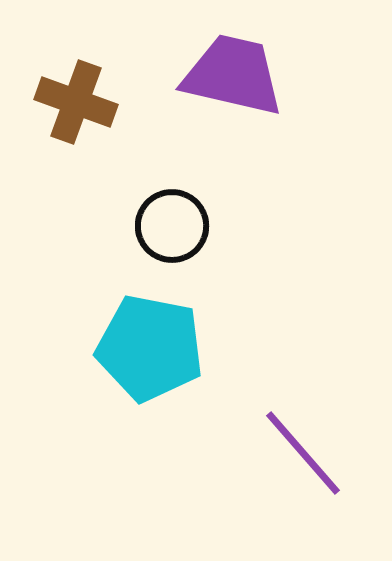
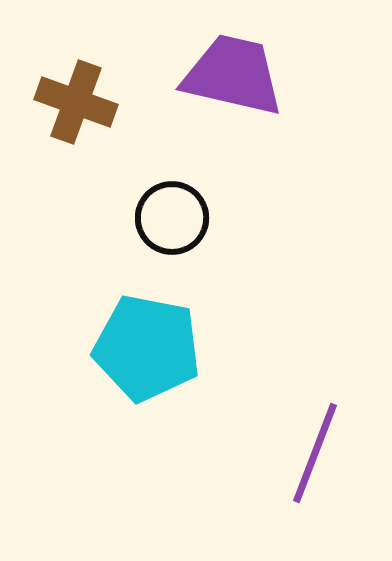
black circle: moved 8 px up
cyan pentagon: moved 3 px left
purple line: moved 12 px right; rotated 62 degrees clockwise
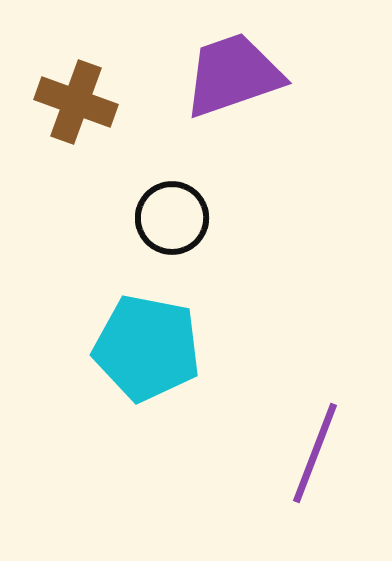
purple trapezoid: rotated 32 degrees counterclockwise
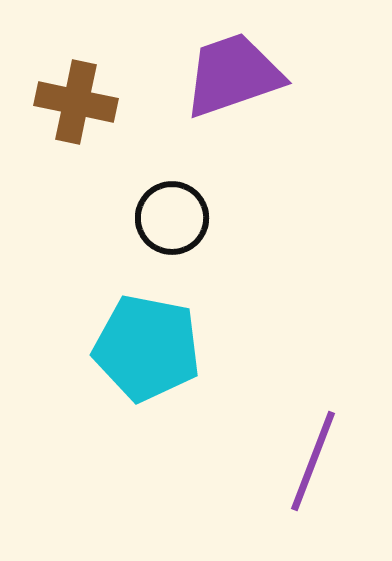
brown cross: rotated 8 degrees counterclockwise
purple line: moved 2 px left, 8 px down
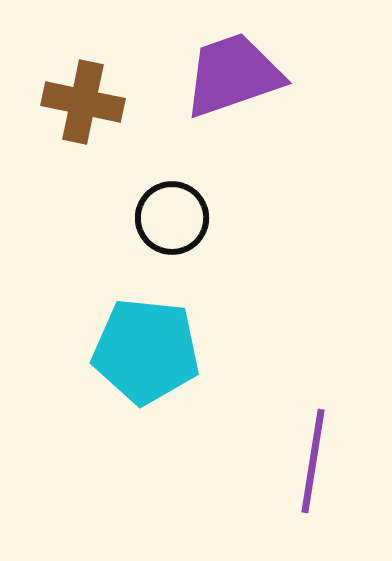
brown cross: moved 7 px right
cyan pentagon: moved 1 px left, 3 px down; rotated 5 degrees counterclockwise
purple line: rotated 12 degrees counterclockwise
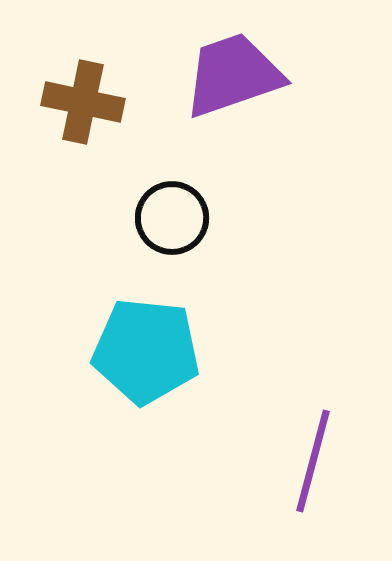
purple line: rotated 6 degrees clockwise
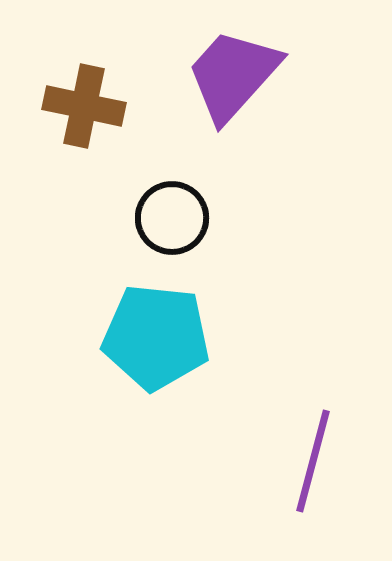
purple trapezoid: rotated 29 degrees counterclockwise
brown cross: moved 1 px right, 4 px down
cyan pentagon: moved 10 px right, 14 px up
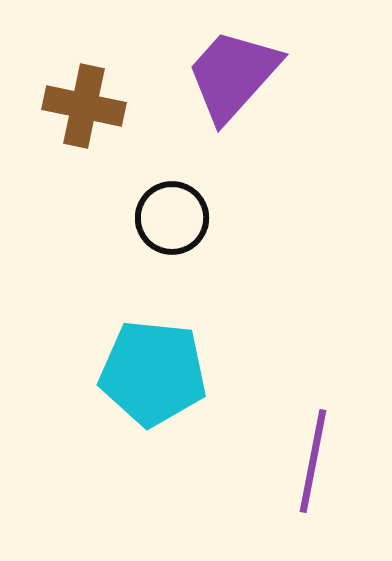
cyan pentagon: moved 3 px left, 36 px down
purple line: rotated 4 degrees counterclockwise
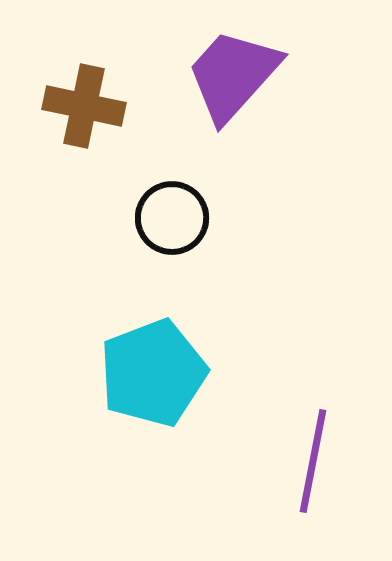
cyan pentagon: rotated 27 degrees counterclockwise
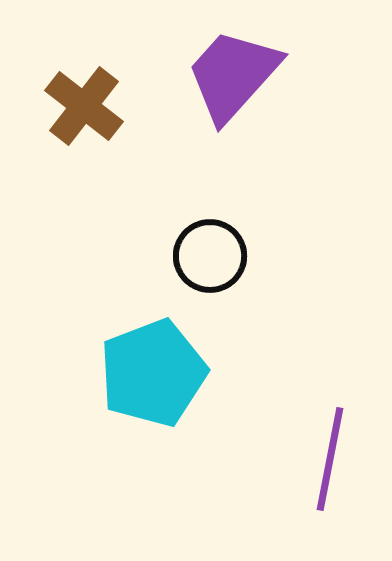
brown cross: rotated 26 degrees clockwise
black circle: moved 38 px right, 38 px down
purple line: moved 17 px right, 2 px up
